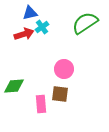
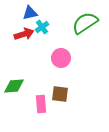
pink circle: moved 3 px left, 11 px up
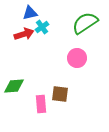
pink circle: moved 16 px right
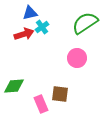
pink rectangle: rotated 18 degrees counterclockwise
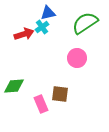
blue triangle: moved 18 px right
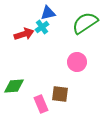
pink circle: moved 4 px down
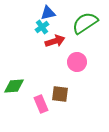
red arrow: moved 31 px right, 7 px down
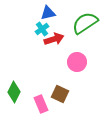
cyan cross: moved 2 px down
red arrow: moved 1 px left, 2 px up
green diamond: moved 6 px down; rotated 60 degrees counterclockwise
brown square: rotated 18 degrees clockwise
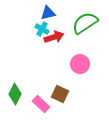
cyan cross: rotated 24 degrees counterclockwise
red arrow: moved 2 px up
pink circle: moved 3 px right, 2 px down
green diamond: moved 1 px right, 2 px down
pink rectangle: rotated 24 degrees counterclockwise
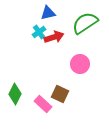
cyan cross: moved 3 px left, 3 px down; rotated 24 degrees clockwise
pink rectangle: moved 2 px right
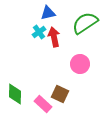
red arrow: rotated 84 degrees counterclockwise
green diamond: rotated 25 degrees counterclockwise
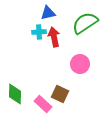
cyan cross: rotated 32 degrees clockwise
